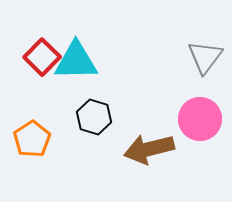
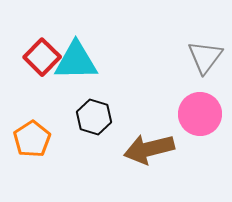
pink circle: moved 5 px up
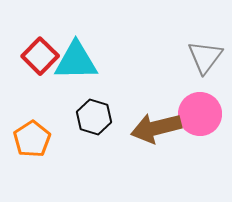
red square: moved 2 px left, 1 px up
brown arrow: moved 7 px right, 21 px up
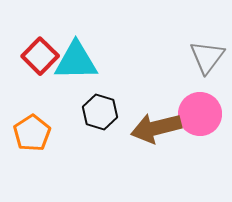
gray triangle: moved 2 px right
black hexagon: moved 6 px right, 5 px up
orange pentagon: moved 6 px up
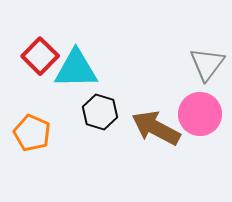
gray triangle: moved 7 px down
cyan triangle: moved 8 px down
brown arrow: rotated 42 degrees clockwise
orange pentagon: rotated 15 degrees counterclockwise
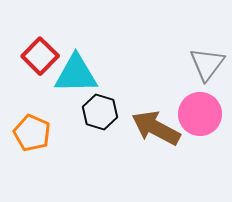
cyan triangle: moved 5 px down
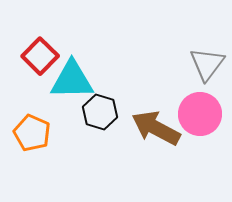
cyan triangle: moved 4 px left, 6 px down
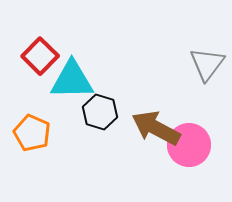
pink circle: moved 11 px left, 31 px down
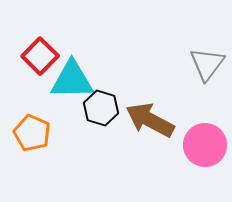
black hexagon: moved 1 px right, 4 px up
brown arrow: moved 6 px left, 8 px up
pink circle: moved 16 px right
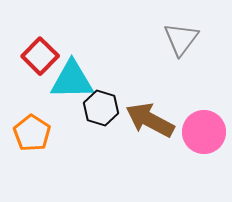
gray triangle: moved 26 px left, 25 px up
orange pentagon: rotated 9 degrees clockwise
pink circle: moved 1 px left, 13 px up
